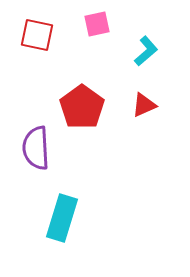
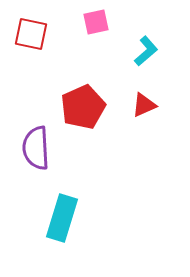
pink square: moved 1 px left, 2 px up
red square: moved 6 px left, 1 px up
red pentagon: moved 1 px right; rotated 12 degrees clockwise
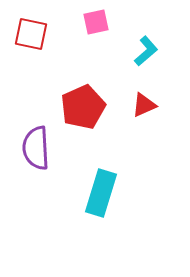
cyan rectangle: moved 39 px right, 25 px up
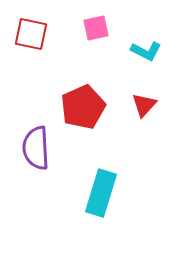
pink square: moved 6 px down
cyan L-shape: rotated 68 degrees clockwise
red triangle: rotated 24 degrees counterclockwise
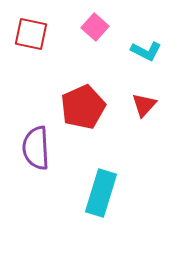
pink square: moved 1 px left, 1 px up; rotated 36 degrees counterclockwise
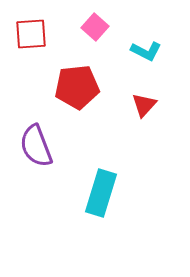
red square: rotated 16 degrees counterclockwise
red pentagon: moved 6 px left, 20 px up; rotated 18 degrees clockwise
purple semicircle: moved 2 px up; rotated 18 degrees counterclockwise
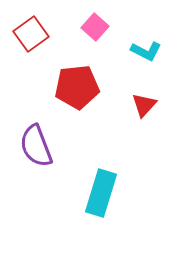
red square: rotated 32 degrees counterclockwise
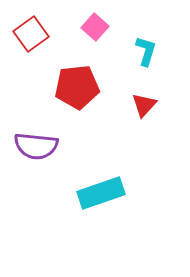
cyan L-shape: rotated 100 degrees counterclockwise
purple semicircle: rotated 63 degrees counterclockwise
cyan rectangle: rotated 54 degrees clockwise
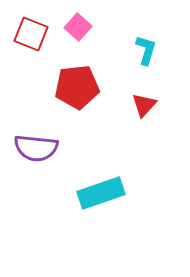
pink square: moved 17 px left
red square: rotated 32 degrees counterclockwise
cyan L-shape: moved 1 px up
purple semicircle: moved 2 px down
